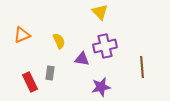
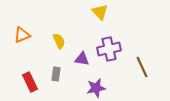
purple cross: moved 4 px right, 3 px down
brown line: rotated 20 degrees counterclockwise
gray rectangle: moved 6 px right, 1 px down
purple star: moved 5 px left, 1 px down
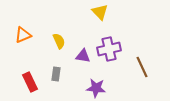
orange triangle: moved 1 px right
purple triangle: moved 1 px right, 3 px up
purple star: rotated 18 degrees clockwise
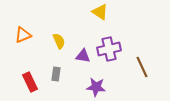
yellow triangle: rotated 12 degrees counterclockwise
purple star: moved 1 px up
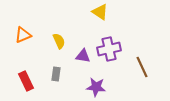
red rectangle: moved 4 px left, 1 px up
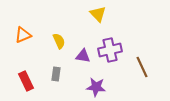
yellow triangle: moved 2 px left, 2 px down; rotated 12 degrees clockwise
purple cross: moved 1 px right, 1 px down
